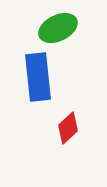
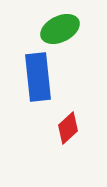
green ellipse: moved 2 px right, 1 px down
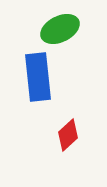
red diamond: moved 7 px down
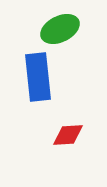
red diamond: rotated 40 degrees clockwise
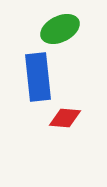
red diamond: moved 3 px left, 17 px up; rotated 8 degrees clockwise
